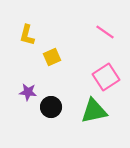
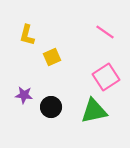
purple star: moved 4 px left, 3 px down
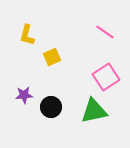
purple star: rotated 12 degrees counterclockwise
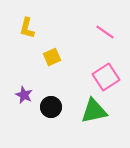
yellow L-shape: moved 7 px up
purple star: rotated 30 degrees clockwise
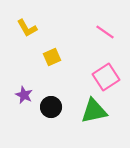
yellow L-shape: rotated 45 degrees counterclockwise
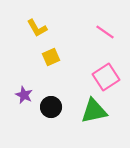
yellow L-shape: moved 10 px right
yellow square: moved 1 px left
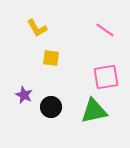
pink line: moved 2 px up
yellow square: moved 1 px down; rotated 30 degrees clockwise
pink square: rotated 24 degrees clockwise
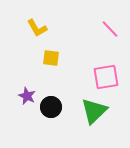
pink line: moved 5 px right, 1 px up; rotated 12 degrees clockwise
purple star: moved 3 px right, 1 px down
green triangle: rotated 32 degrees counterclockwise
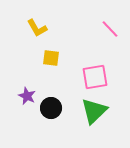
pink square: moved 11 px left
black circle: moved 1 px down
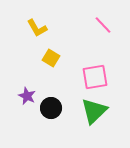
pink line: moved 7 px left, 4 px up
yellow square: rotated 24 degrees clockwise
